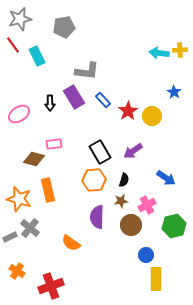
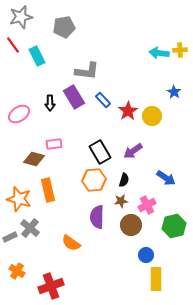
gray star: moved 1 px right, 2 px up
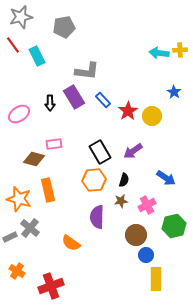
brown circle: moved 5 px right, 10 px down
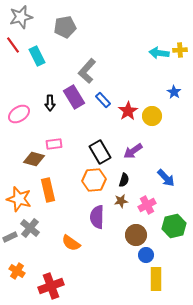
gray pentagon: moved 1 px right
gray L-shape: rotated 125 degrees clockwise
blue arrow: rotated 12 degrees clockwise
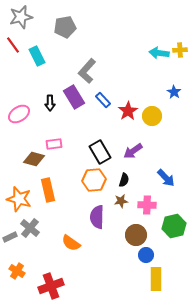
pink cross: rotated 30 degrees clockwise
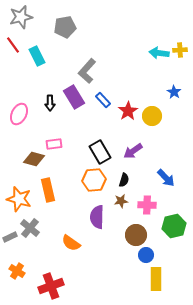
pink ellipse: rotated 30 degrees counterclockwise
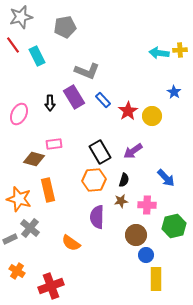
gray L-shape: rotated 110 degrees counterclockwise
gray rectangle: moved 2 px down
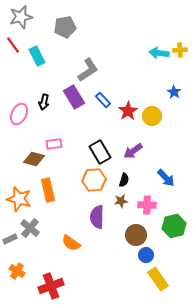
gray L-shape: moved 1 px right, 1 px up; rotated 55 degrees counterclockwise
black arrow: moved 6 px left, 1 px up; rotated 14 degrees clockwise
yellow rectangle: moved 2 px right; rotated 35 degrees counterclockwise
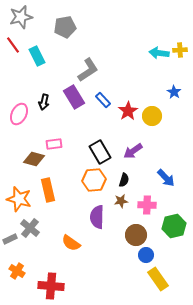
red cross: rotated 25 degrees clockwise
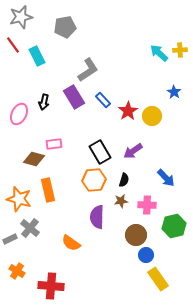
cyan arrow: rotated 36 degrees clockwise
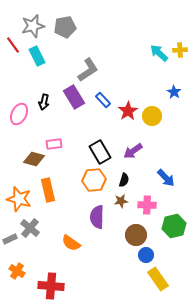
gray star: moved 12 px right, 9 px down
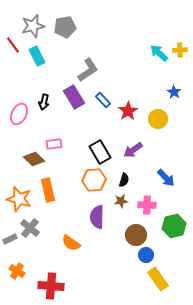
yellow circle: moved 6 px right, 3 px down
purple arrow: moved 1 px up
brown diamond: rotated 30 degrees clockwise
